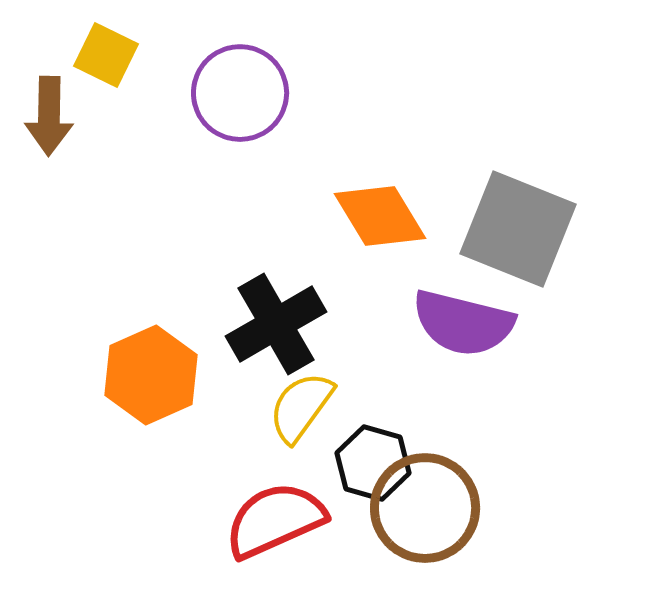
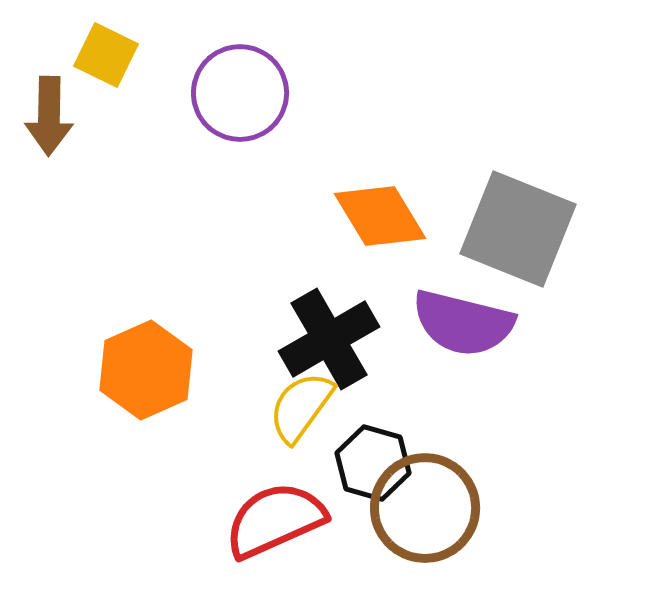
black cross: moved 53 px right, 15 px down
orange hexagon: moved 5 px left, 5 px up
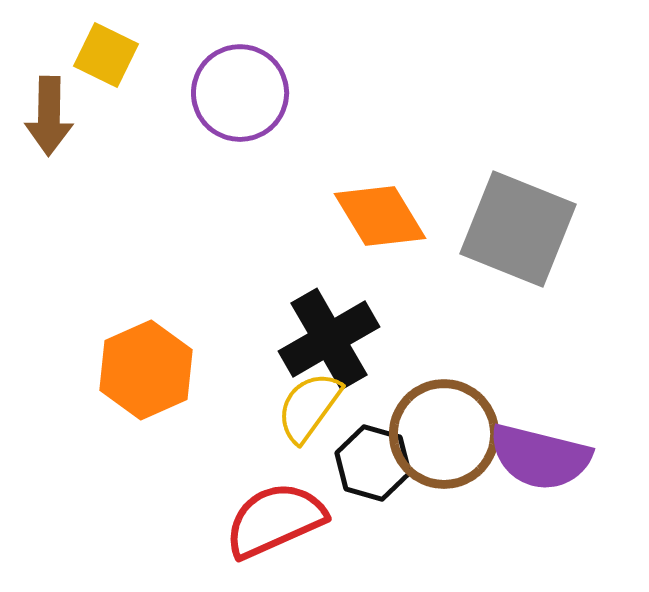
purple semicircle: moved 77 px right, 134 px down
yellow semicircle: moved 8 px right
brown circle: moved 19 px right, 74 px up
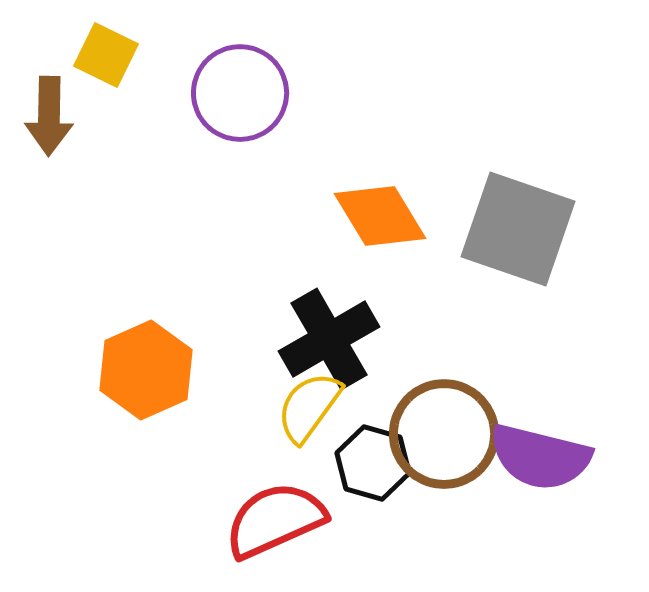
gray square: rotated 3 degrees counterclockwise
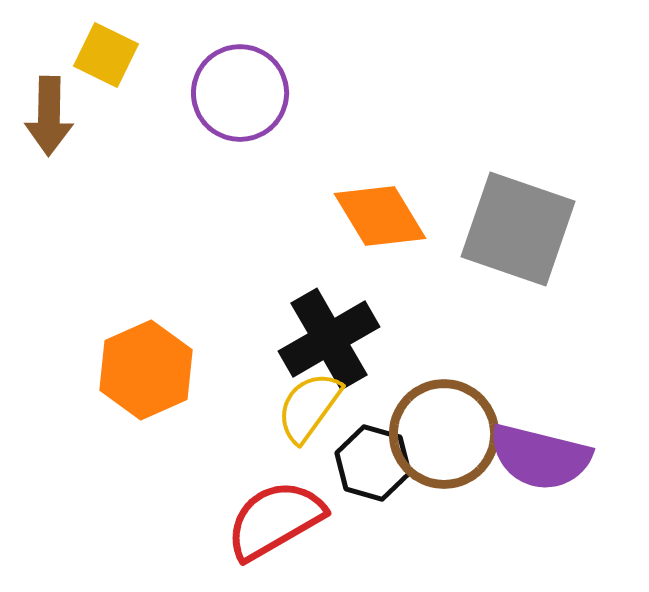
red semicircle: rotated 6 degrees counterclockwise
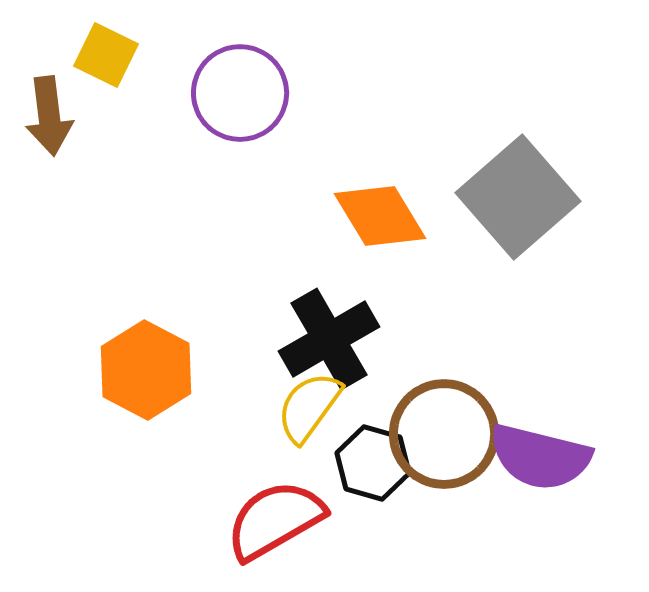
brown arrow: rotated 8 degrees counterclockwise
gray square: moved 32 px up; rotated 30 degrees clockwise
orange hexagon: rotated 8 degrees counterclockwise
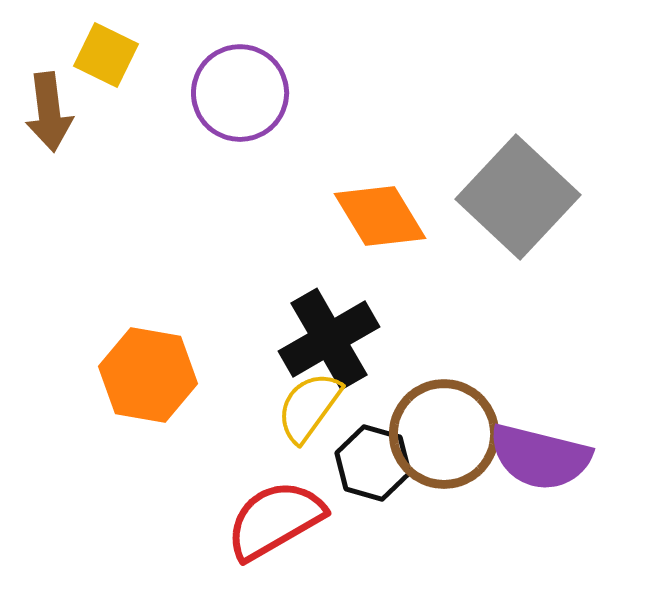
brown arrow: moved 4 px up
gray square: rotated 6 degrees counterclockwise
orange hexagon: moved 2 px right, 5 px down; rotated 18 degrees counterclockwise
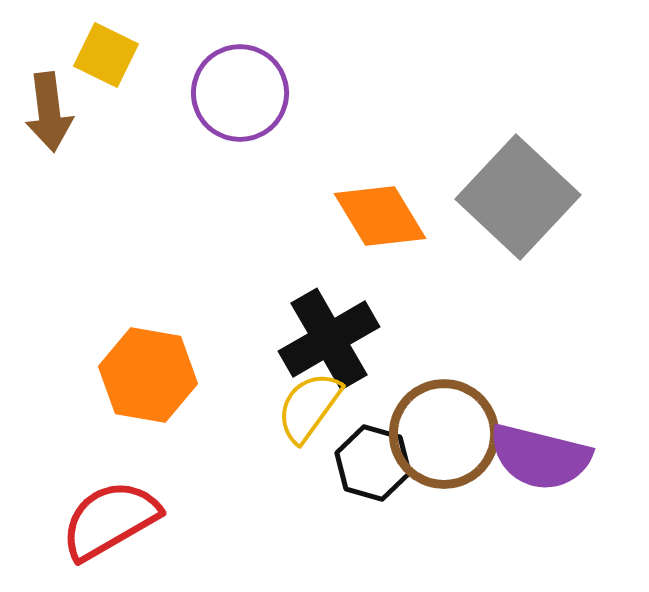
red semicircle: moved 165 px left
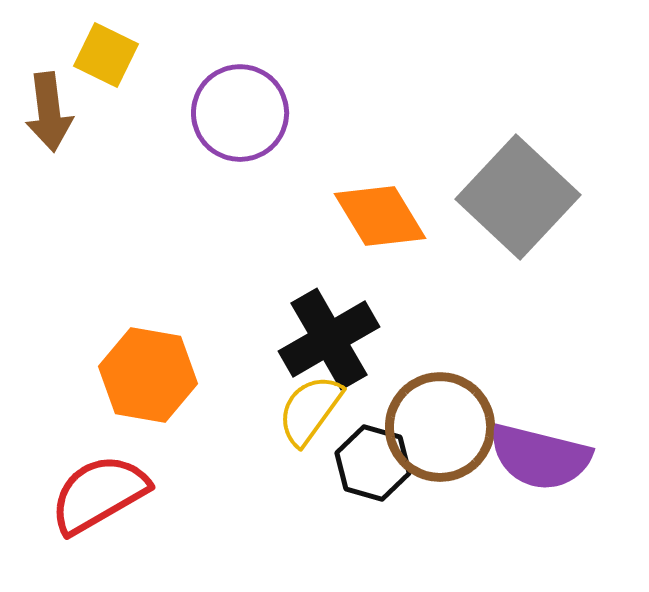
purple circle: moved 20 px down
yellow semicircle: moved 1 px right, 3 px down
brown circle: moved 4 px left, 7 px up
red semicircle: moved 11 px left, 26 px up
